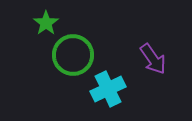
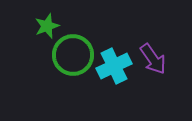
green star: moved 1 px right, 3 px down; rotated 15 degrees clockwise
cyan cross: moved 6 px right, 23 px up
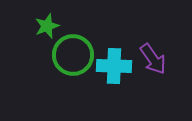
cyan cross: rotated 28 degrees clockwise
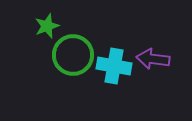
purple arrow: rotated 132 degrees clockwise
cyan cross: rotated 8 degrees clockwise
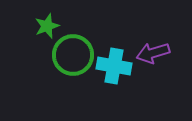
purple arrow: moved 6 px up; rotated 24 degrees counterclockwise
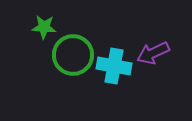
green star: moved 3 px left, 1 px down; rotated 25 degrees clockwise
purple arrow: rotated 8 degrees counterclockwise
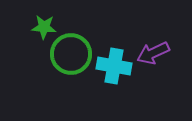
green circle: moved 2 px left, 1 px up
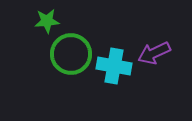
green star: moved 3 px right, 6 px up; rotated 10 degrees counterclockwise
purple arrow: moved 1 px right
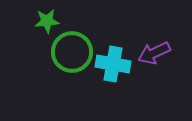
green circle: moved 1 px right, 2 px up
cyan cross: moved 1 px left, 2 px up
